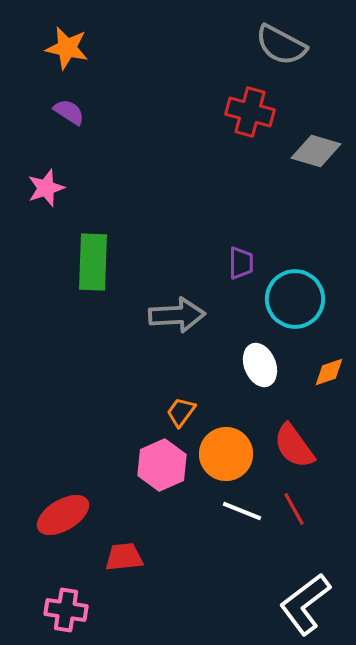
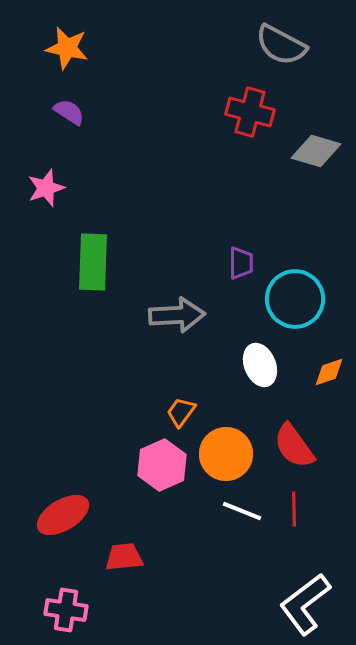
red line: rotated 28 degrees clockwise
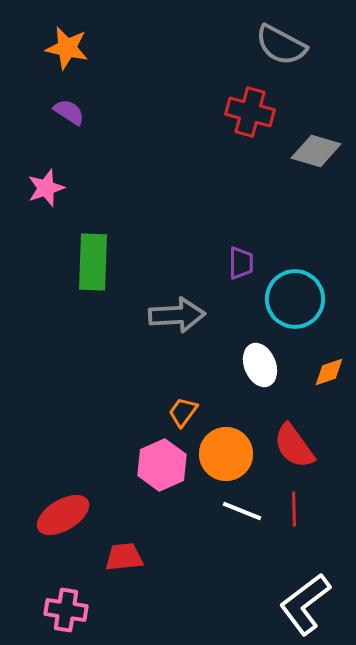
orange trapezoid: moved 2 px right
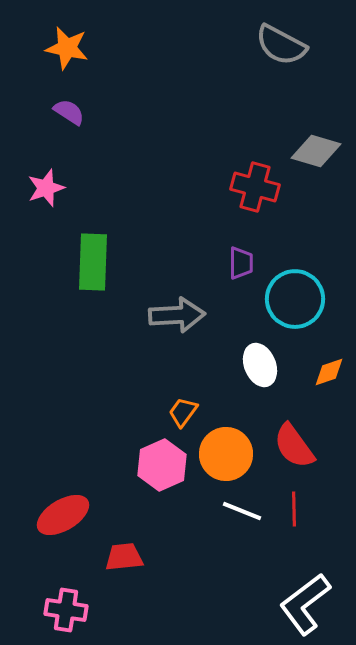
red cross: moved 5 px right, 75 px down
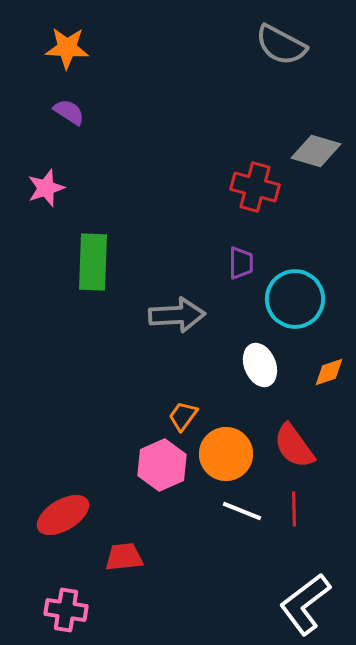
orange star: rotated 9 degrees counterclockwise
orange trapezoid: moved 4 px down
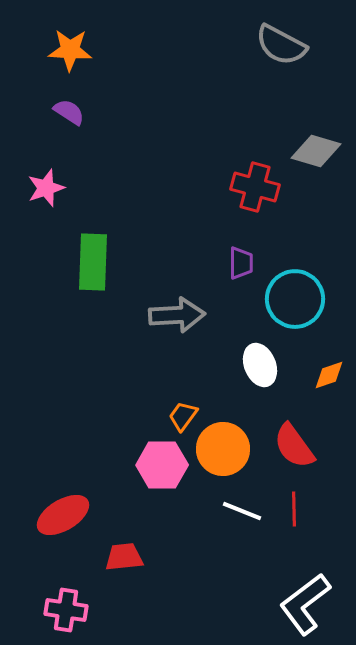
orange star: moved 3 px right, 2 px down
orange diamond: moved 3 px down
orange circle: moved 3 px left, 5 px up
pink hexagon: rotated 24 degrees clockwise
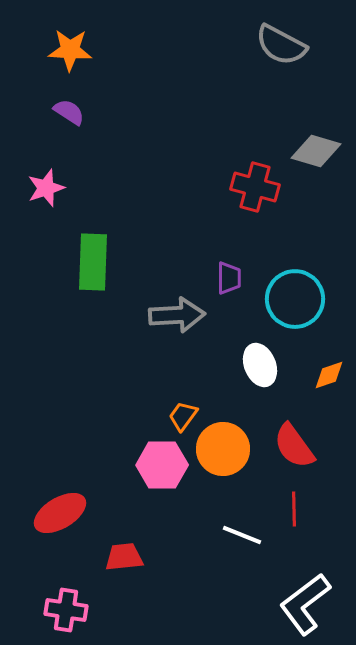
purple trapezoid: moved 12 px left, 15 px down
white line: moved 24 px down
red ellipse: moved 3 px left, 2 px up
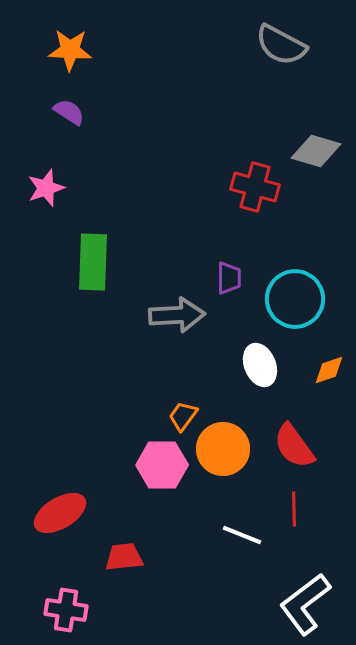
orange diamond: moved 5 px up
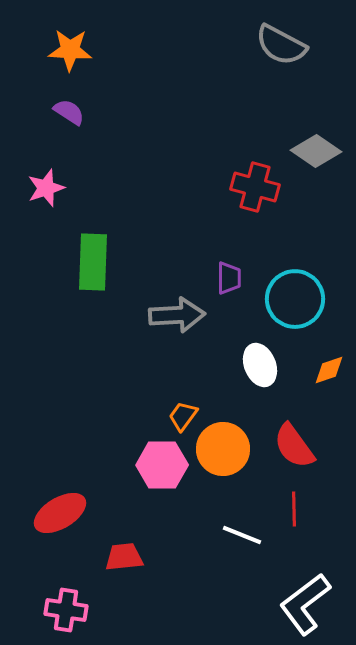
gray diamond: rotated 18 degrees clockwise
